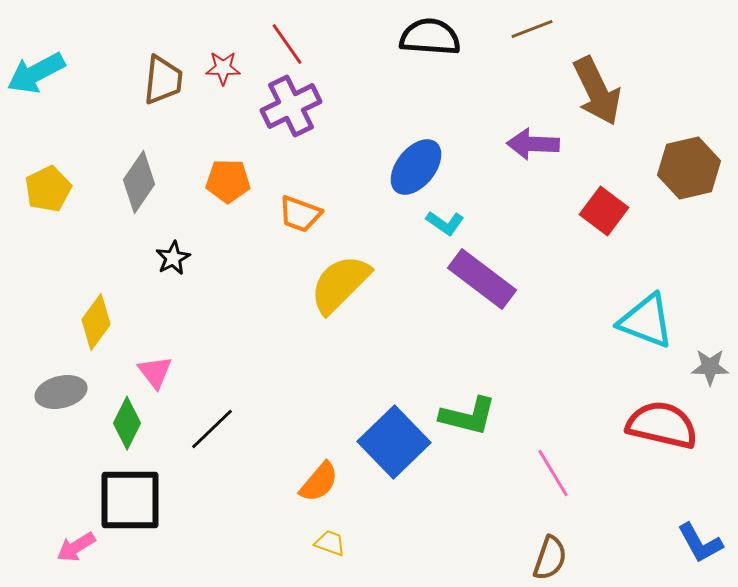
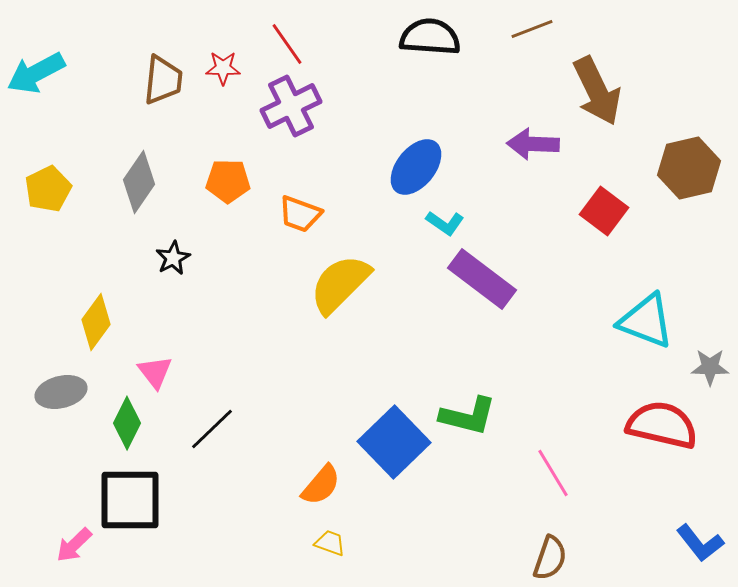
orange semicircle: moved 2 px right, 3 px down
blue L-shape: rotated 9 degrees counterclockwise
pink arrow: moved 2 px left, 2 px up; rotated 12 degrees counterclockwise
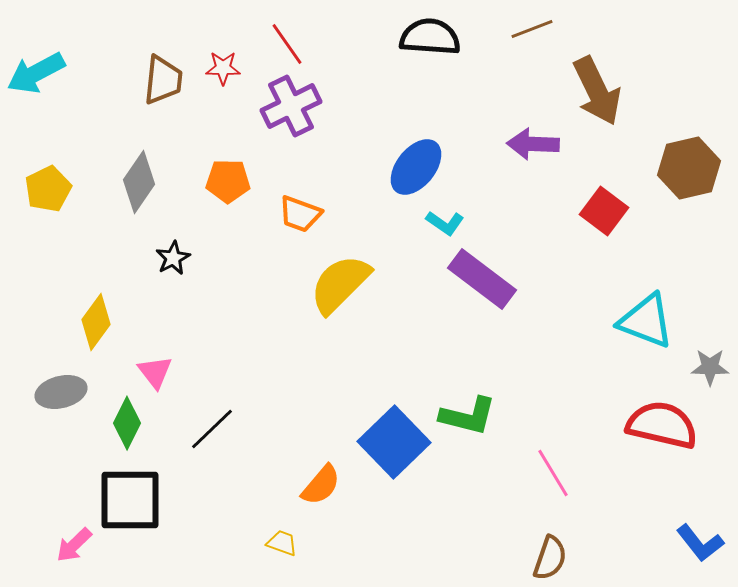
yellow trapezoid: moved 48 px left
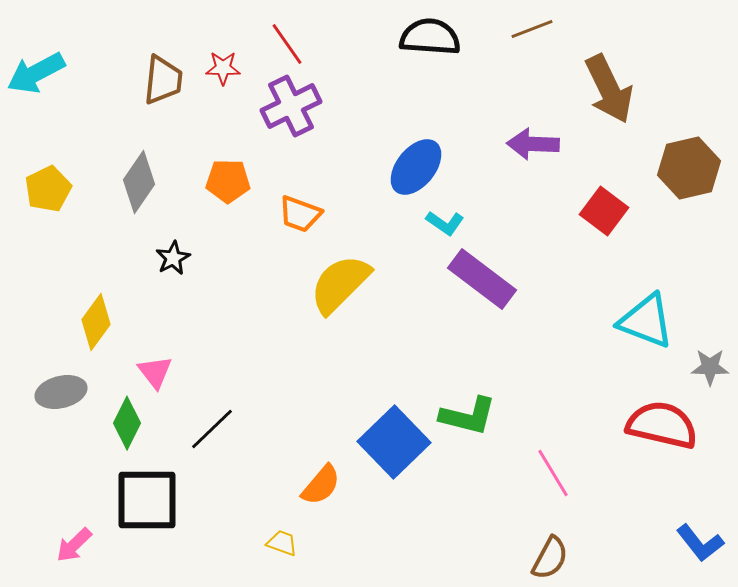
brown arrow: moved 12 px right, 2 px up
black square: moved 17 px right
brown semicircle: rotated 9 degrees clockwise
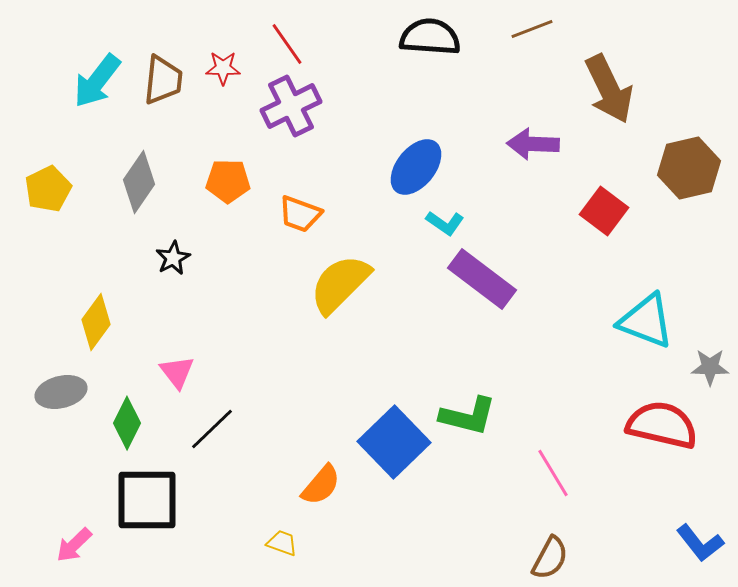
cyan arrow: moved 61 px right, 8 px down; rotated 24 degrees counterclockwise
pink triangle: moved 22 px right
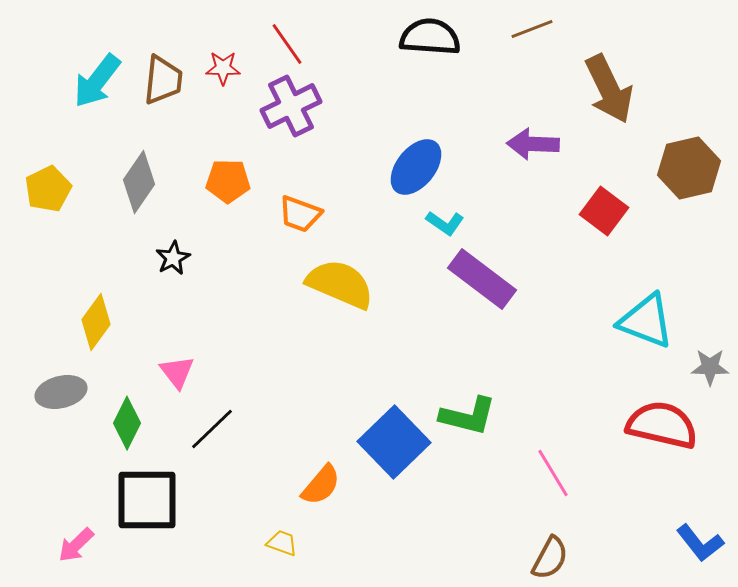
yellow semicircle: rotated 68 degrees clockwise
pink arrow: moved 2 px right
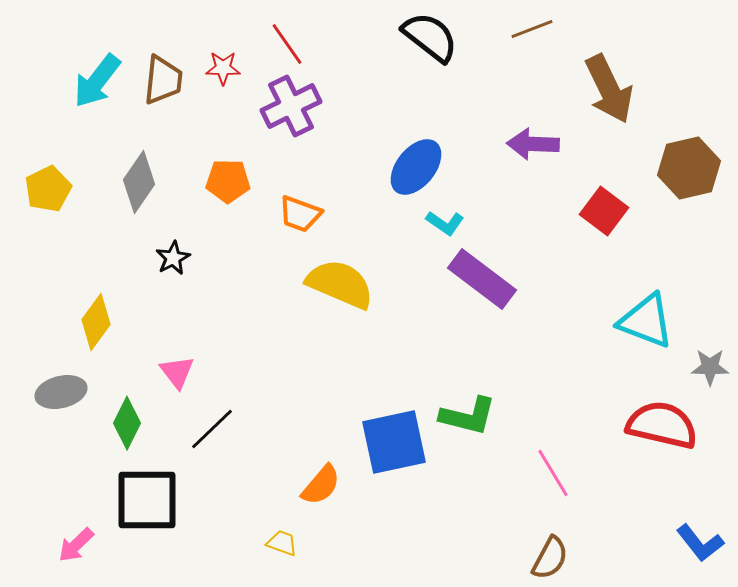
black semicircle: rotated 34 degrees clockwise
blue square: rotated 32 degrees clockwise
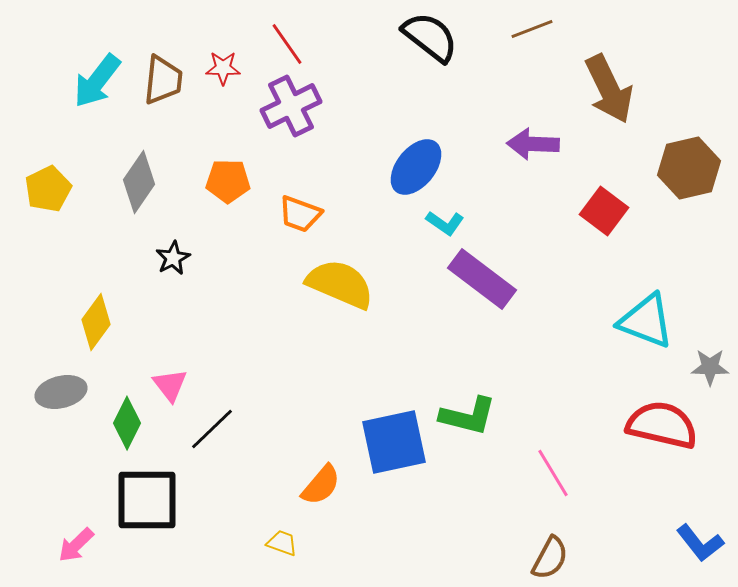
pink triangle: moved 7 px left, 13 px down
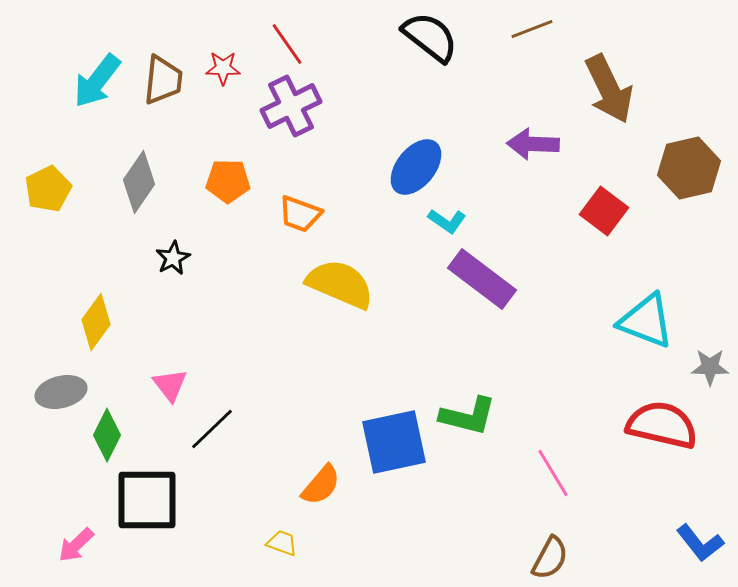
cyan L-shape: moved 2 px right, 2 px up
green diamond: moved 20 px left, 12 px down
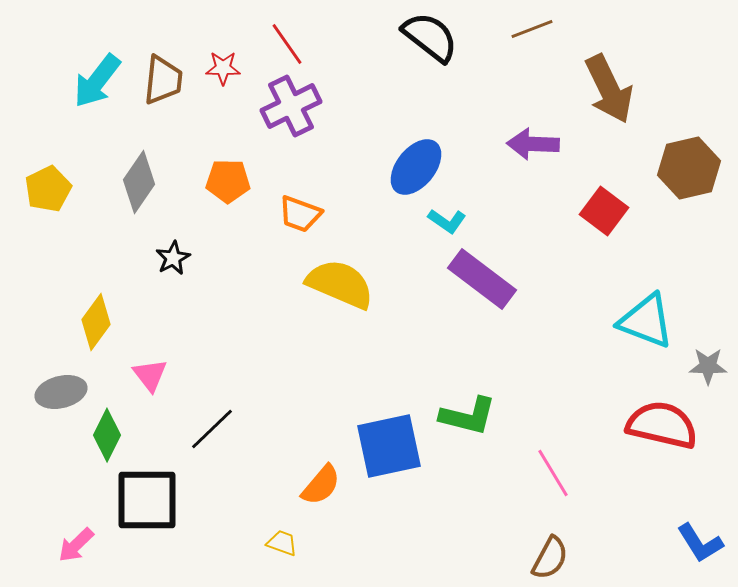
gray star: moved 2 px left, 1 px up
pink triangle: moved 20 px left, 10 px up
blue square: moved 5 px left, 4 px down
blue L-shape: rotated 6 degrees clockwise
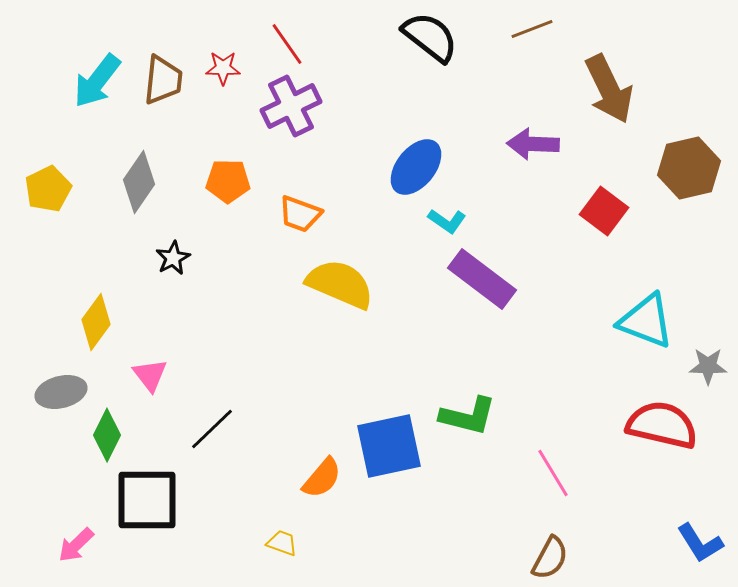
orange semicircle: moved 1 px right, 7 px up
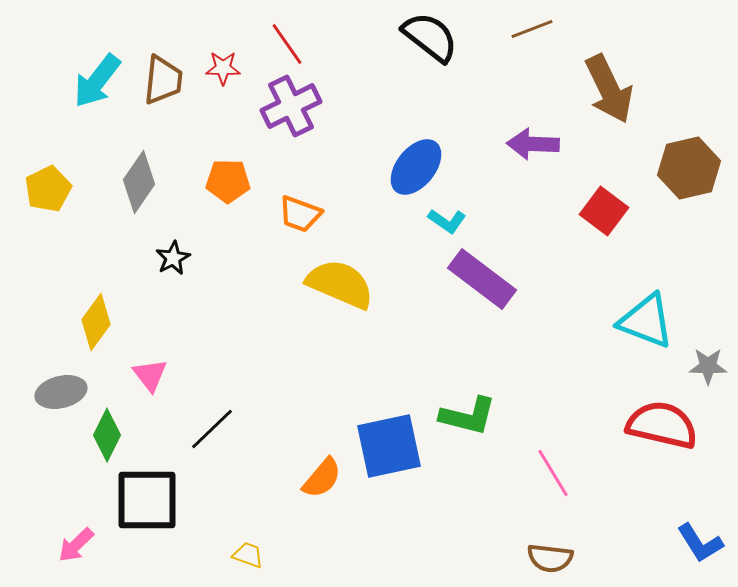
yellow trapezoid: moved 34 px left, 12 px down
brown semicircle: rotated 69 degrees clockwise
